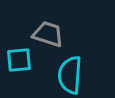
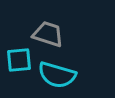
cyan semicircle: moved 13 px left; rotated 78 degrees counterclockwise
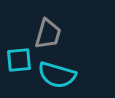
gray trapezoid: rotated 88 degrees clockwise
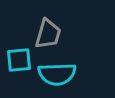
cyan semicircle: moved 1 px up; rotated 18 degrees counterclockwise
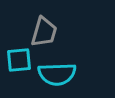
gray trapezoid: moved 4 px left, 2 px up
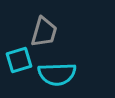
cyan square: rotated 12 degrees counterclockwise
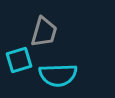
cyan semicircle: moved 1 px right, 1 px down
